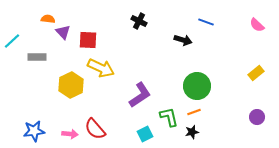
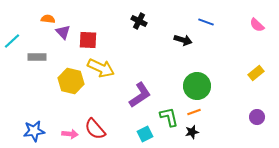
yellow hexagon: moved 4 px up; rotated 20 degrees counterclockwise
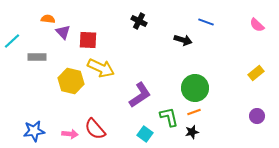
green circle: moved 2 px left, 2 px down
purple circle: moved 1 px up
cyan square: rotated 28 degrees counterclockwise
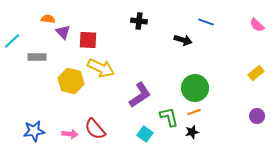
black cross: rotated 21 degrees counterclockwise
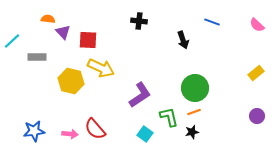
blue line: moved 6 px right
black arrow: rotated 54 degrees clockwise
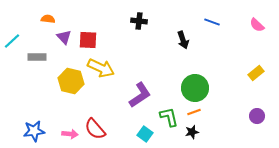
purple triangle: moved 1 px right, 5 px down
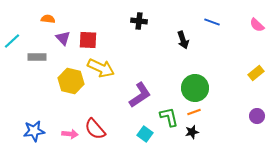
purple triangle: moved 1 px left, 1 px down
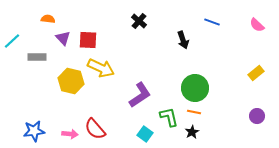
black cross: rotated 35 degrees clockwise
orange line: rotated 32 degrees clockwise
black star: rotated 16 degrees counterclockwise
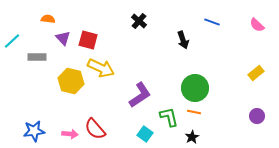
red square: rotated 12 degrees clockwise
black star: moved 5 px down
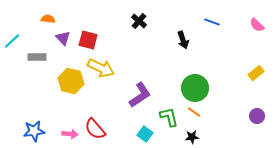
orange line: rotated 24 degrees clockwise
black star: rotated 24 degrees clockwise
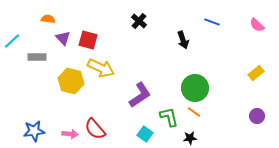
black star: moved 2 px left, 1 px down
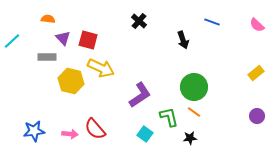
gray rectangle: moved 10 px right
green circle: moved 1 px left, 1 px up
